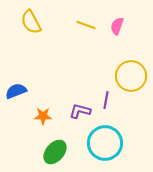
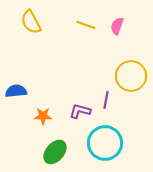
blue semicircle: rotated 15 degrees clockwise
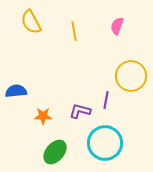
yellow line: moved 12 px left, 6 px down; rotated 60 degrees clockwise
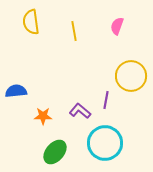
yellow semicircle: rotated 20 degrees clockwise
purple L-shape: rotated 25 degrees clockwise
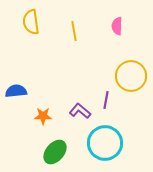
pink semicircle: rotated 18 degrees counterclockwise
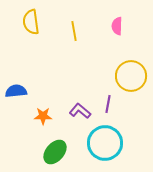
purple line: moved 2 px right, 4 px down
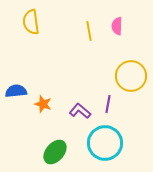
yellow line: moved 15 px right
orange star: moved 12 px up; rotated 18 degrees clockwise
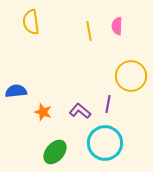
orange star: moved 8 px down
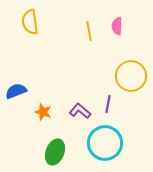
yellow semicircle: moved 1 px left
blue semicircle: rotated 15 degrees counterclockwise
green ellipse: rotated 20 degrees counterclockwise
